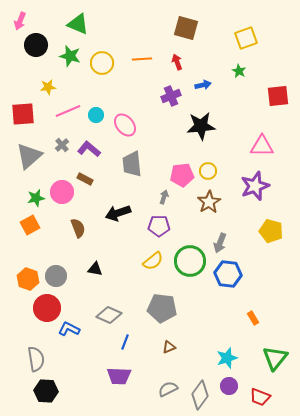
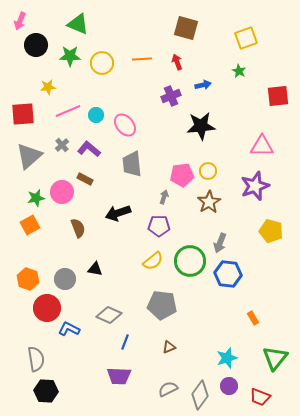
green star at (70, 56): rotated 15 degrees counterclockwise
gray circle at (56, 276): moved 9 px right, 3 px down
gray pentagon at (162, 308): moved 3 px up
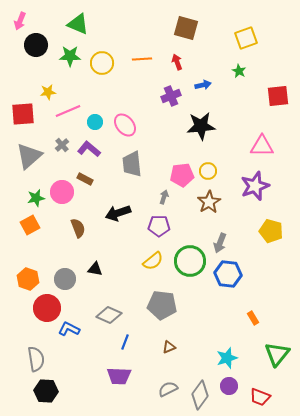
yellow star at (48, 87): moved 5 px down
cyan circle at (96, 115): moved 1 px left, 7 px down
green triangle at (275, 358): moved 2 px right, 4 px up
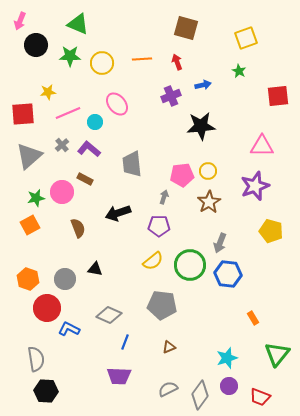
pink line at (68, 111): moved 2 px down
pink ellipse at (125, 125): moved 8 px left, 21 px up
green circle at (190, 261): moved 4 px down
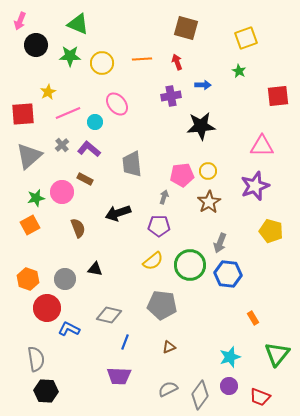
blue arrow at (203, 85): rotated 14 degrees clockwise
yellow star at (48, 92): rotated 21 degrees counterclockwise
purple cross at (171, 96): rotated 12 degrees clockwise
gray diamond at (109, 315): rotated 10 degrees counterclockwise
cyan star at (227, 358): moved 3 px right, 1 px up
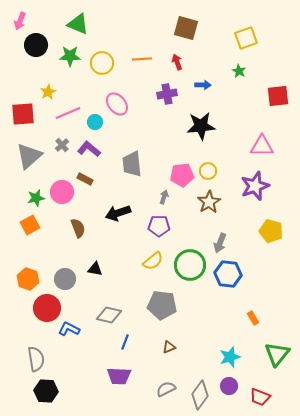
purple cross at (171, 96): moved 4 px left, 2 px up
gray semicircle at (168, 389): moved 2 px left
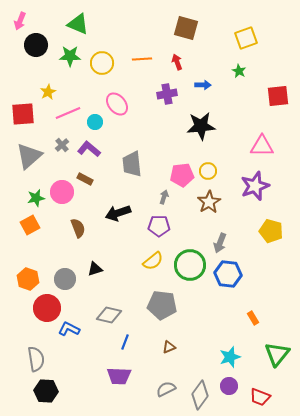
black triangle at (95, 269): rotated 28 degrees counterclockwise
